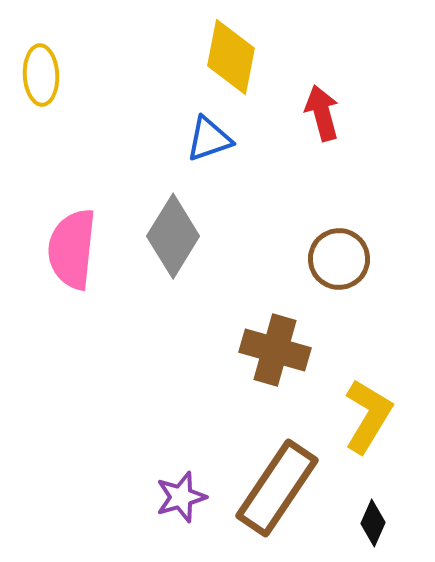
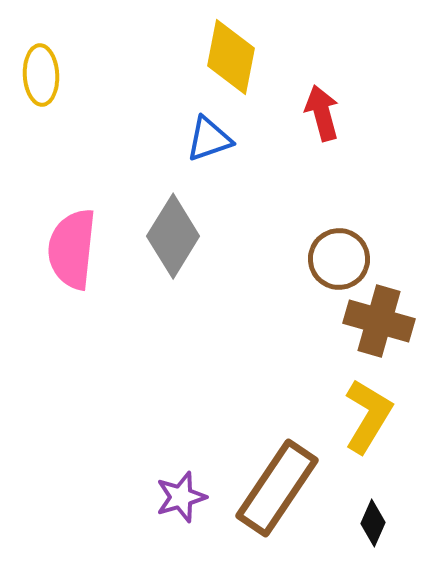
brown cross: moved 104 px right, 29 px up
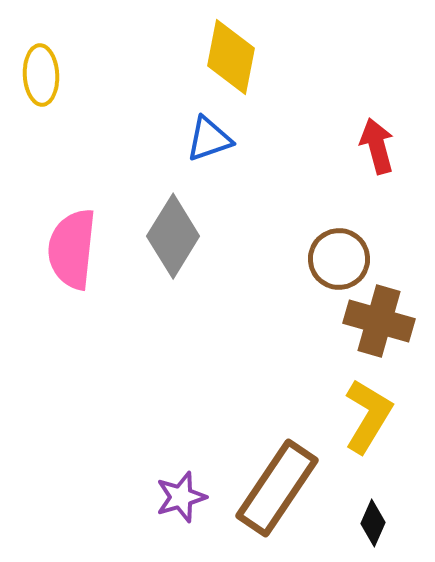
red arrow: moved 55 px right, 33 px down
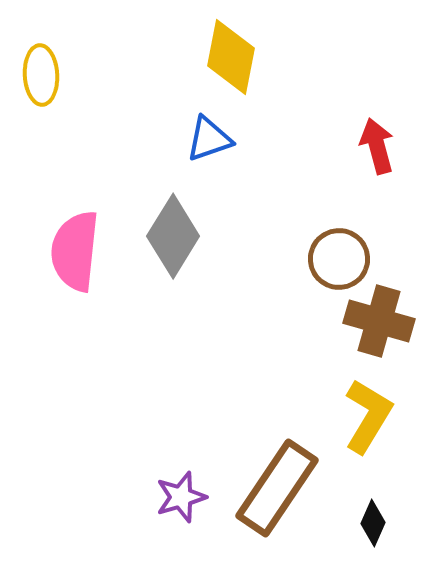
pink semicircle: moved 3 px right, 2 px down
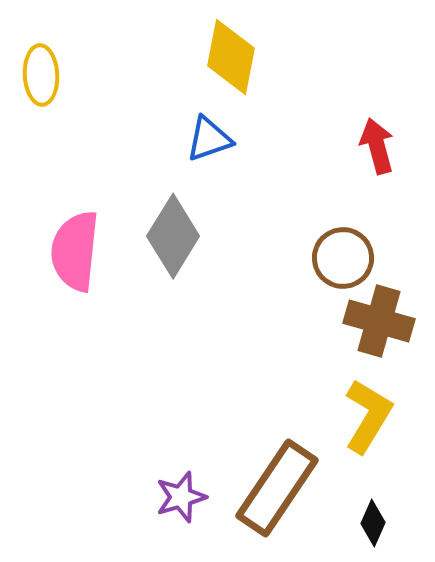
brown circle: moved 4 px right, 1 px up
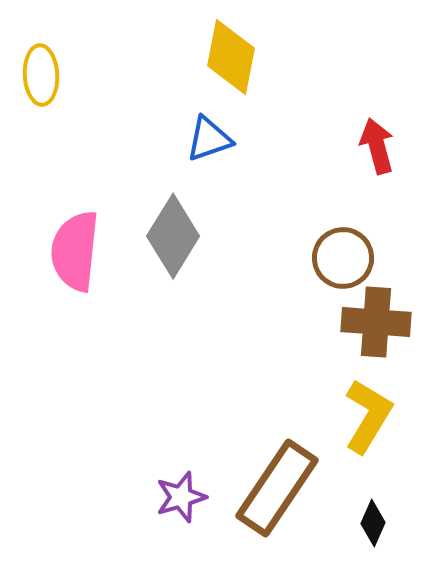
brown cross: moved 3 px left, 1 px down; rotated 12 degrees counterclockwise
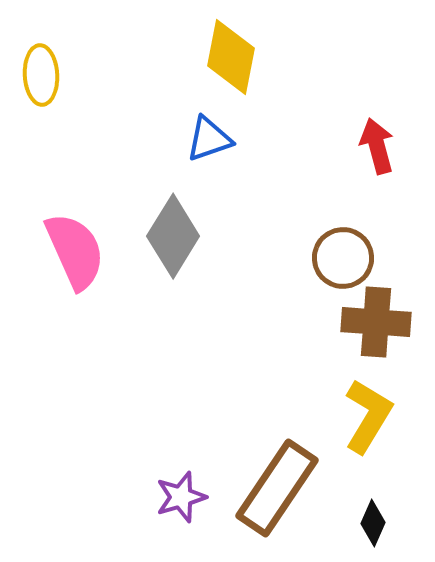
pink semicircle: rotated 150 degrees clockwise
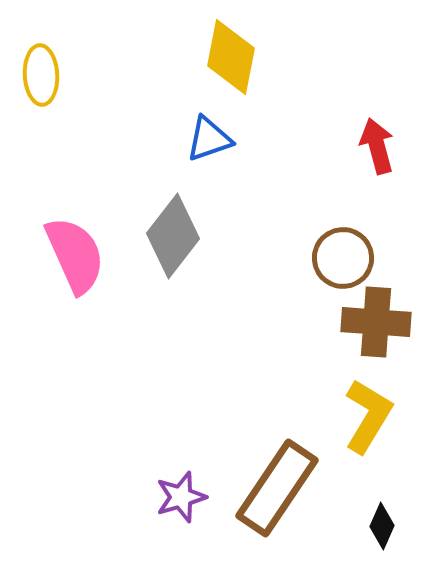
gray diamond: rotated 6 degrees clockwise
pink semicircle: moved 4 px down
black diamond: moved 9 px right, 3 px down
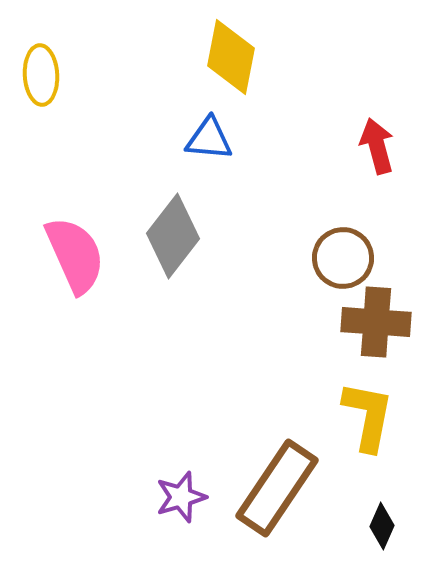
blue triangle: rotated 24 degrees clockwise
yellow L-shape: rotated 20 degrees counterclockwise
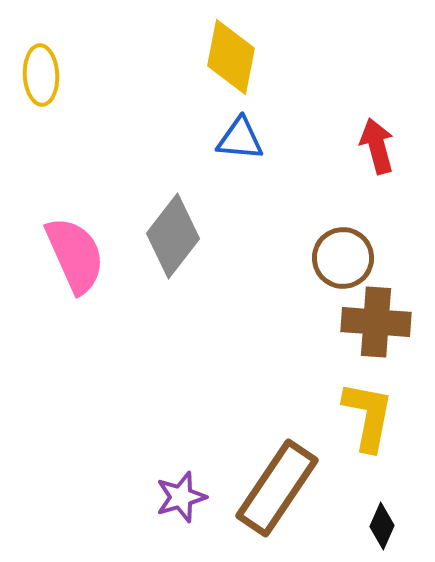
blue triangle: moved 31 px right
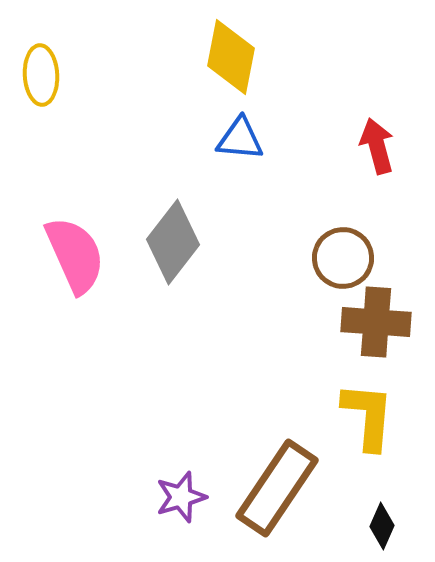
gray diamond: moved 6 px down
yellow L-shape: rotated 6 degrees counterclockwise
